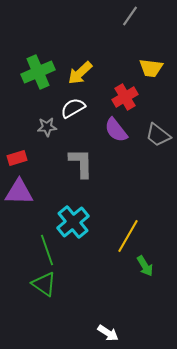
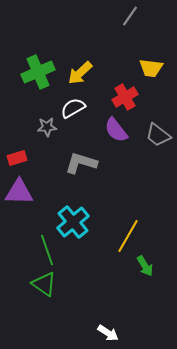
gray L-shape: rotated 72 degrees counterclockwise
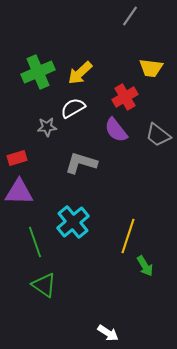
yellow line: rotated 12 degrees counterclockwise
green line: moved 12 px left, 8 px up
green triangle: moved 1 px down
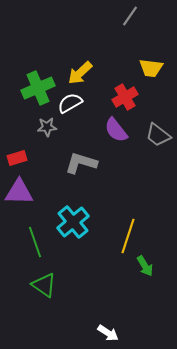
green cross: moved 16 px down
white semicircle: moved 3 px left, 5 px up
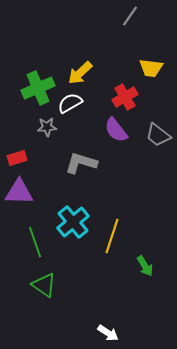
yellow line: moved 16 px left
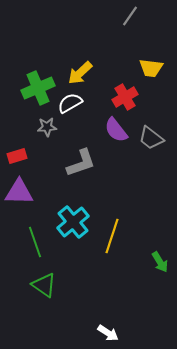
gray trapezoid: moved 7 px left, 3 px down
red rectangle: moved 2 px up
gray L-shape: rotated 144 degrees clockwise
green arrow: moved 15 px right, 4 px up
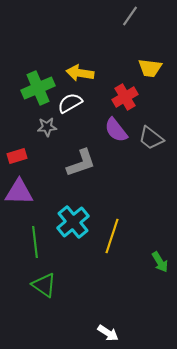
yellow trapezoid: moved 1 px left
yellow arrow: rotated 52 degrees clockwise
green line: rotated 12 degrees clockwise
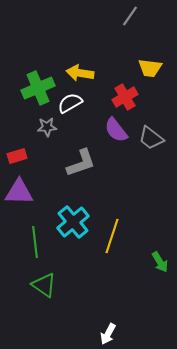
white arrow: moved 1 px down; rotated 85 degrees clockwise
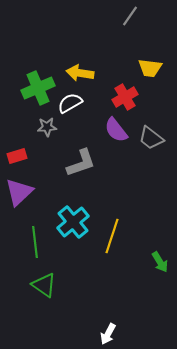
purple triangle: rotated 44 degrees counterclockwise
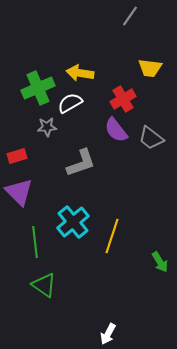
red cross: moved 2 px left, 2 px down
purple triangle: rotated 32 degrees counterclockwise
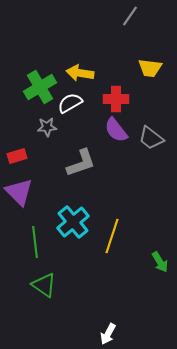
green cross: moved 2 px right, 1 px up; rotated 8 degrees counterclockwise
red cross: moved 7 px left; rotated 30 degrees clockwise
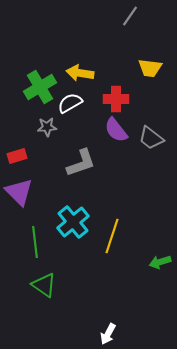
green arrow: rotated 105 degrees clockwise
